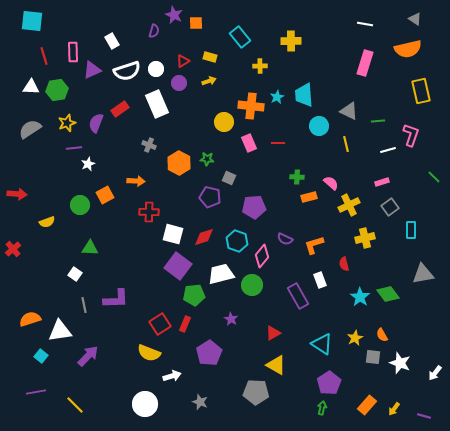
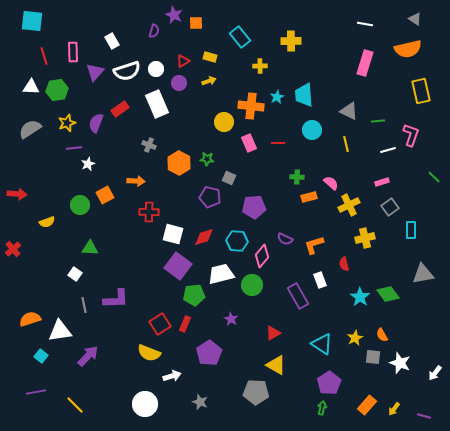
purple triangle at (92, 70): moved 3 px right, 2 px down; rotated 24 degrees counterclockwise
cyan circle at (319, 126): moved 7 px left, 4 px down
cyan hexagon at (237, 241): rotated 15 degrees counterclockwise
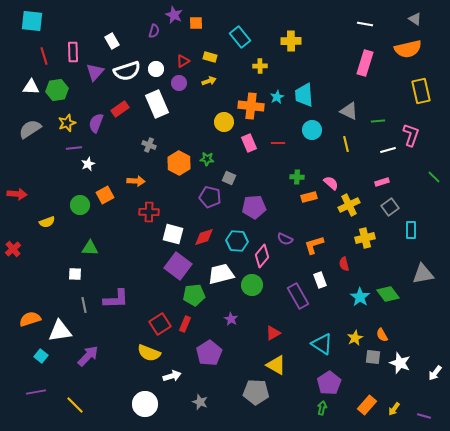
white square at (75, 274): rotated 32 degrees counterclockwise
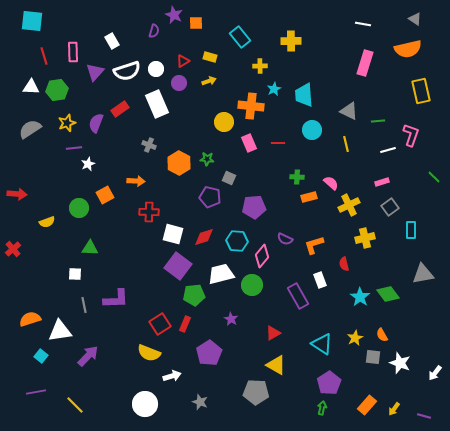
white line at (365, 24): moved 2 px left
cyan star at (277, 97): moved 3 px left, 8 px up
green circle at (80, 205): moved 1 px left, 3 px down
